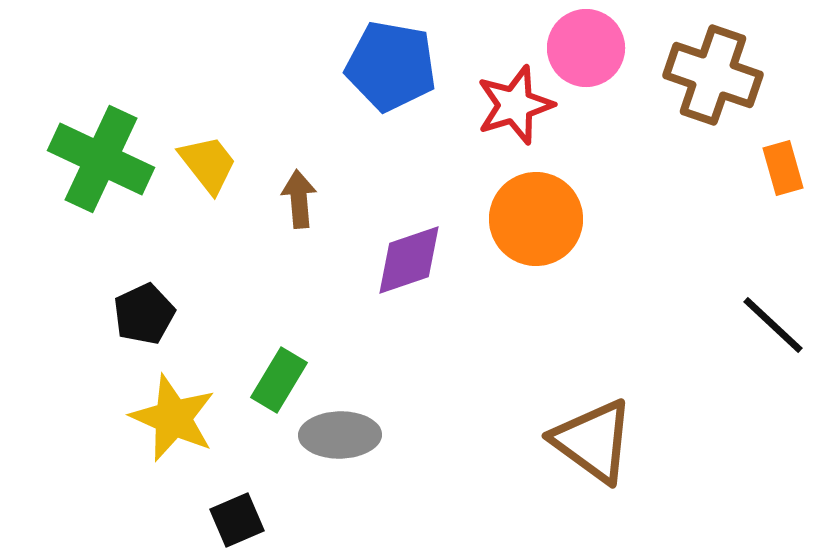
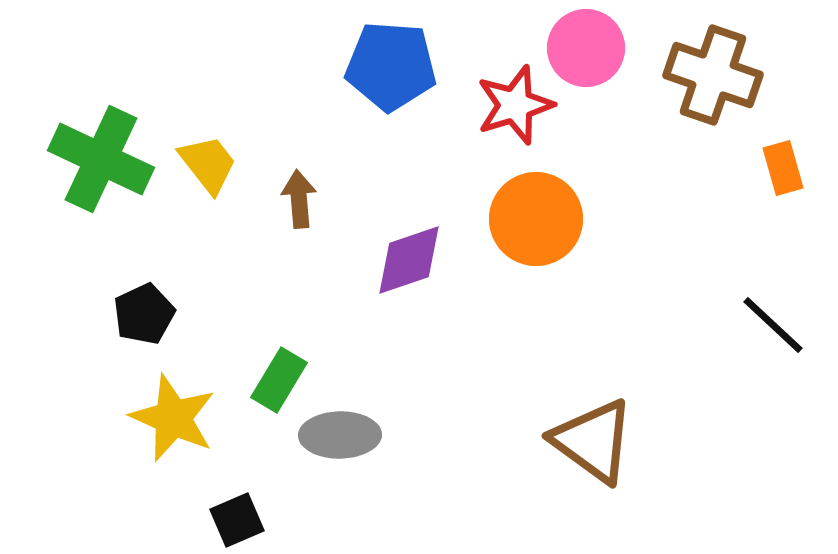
blue pentagon: rotated 6 degrees counterclockwise
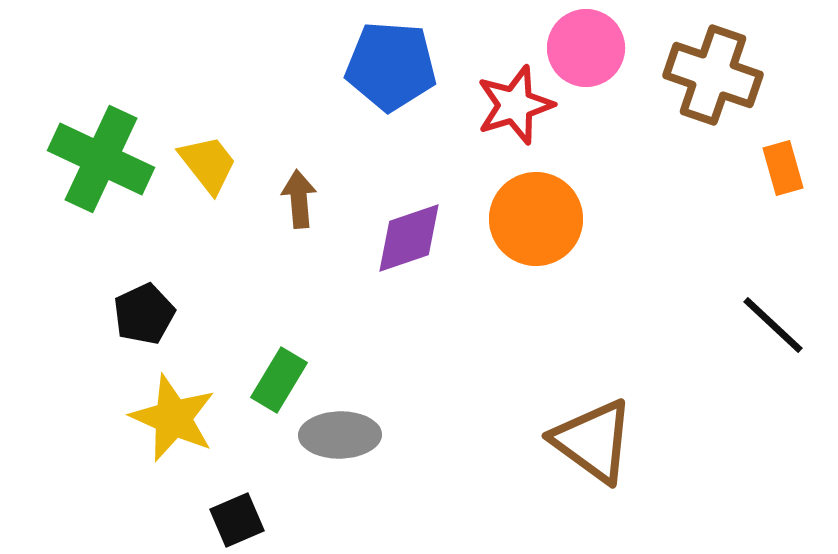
purple diamond: moved 22 px up
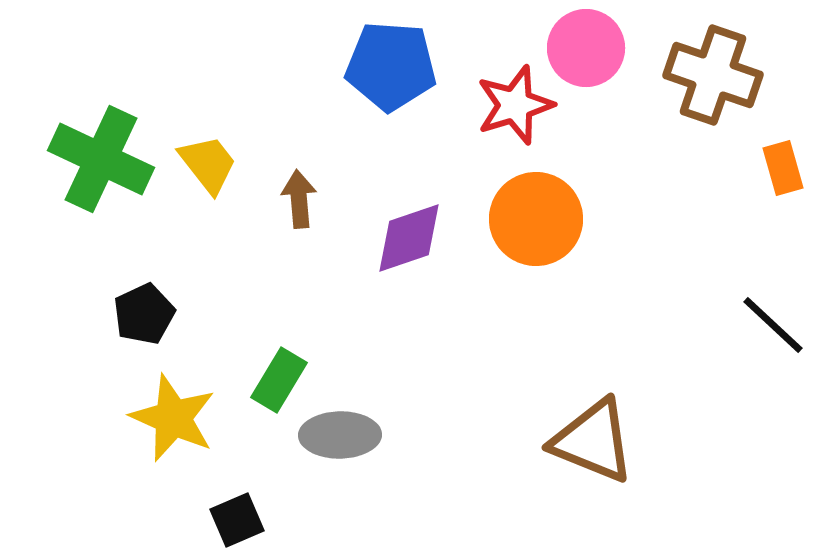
brown triangle: rotated 14 degrees counterclockwise
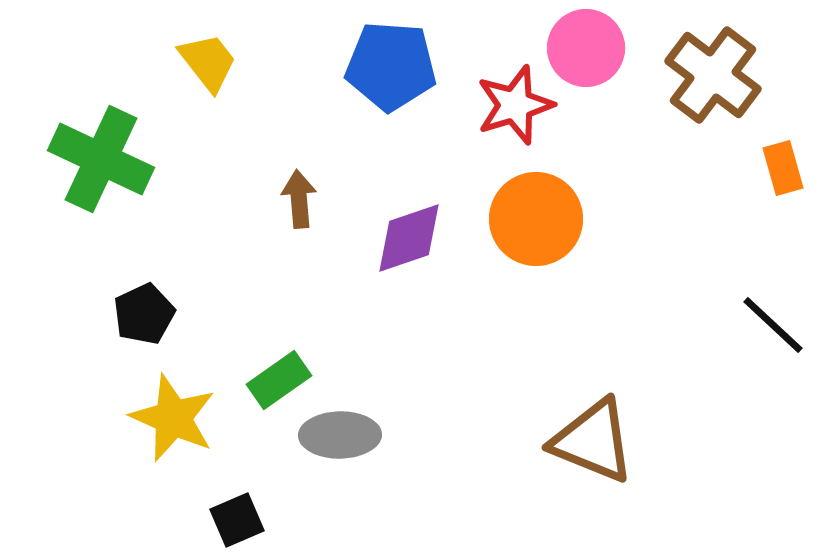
brown cross: rotated 18 degrees clockwise
yellow trapezoid: moved 102 px up
green rectangle: rotated 24 degrees clockwise
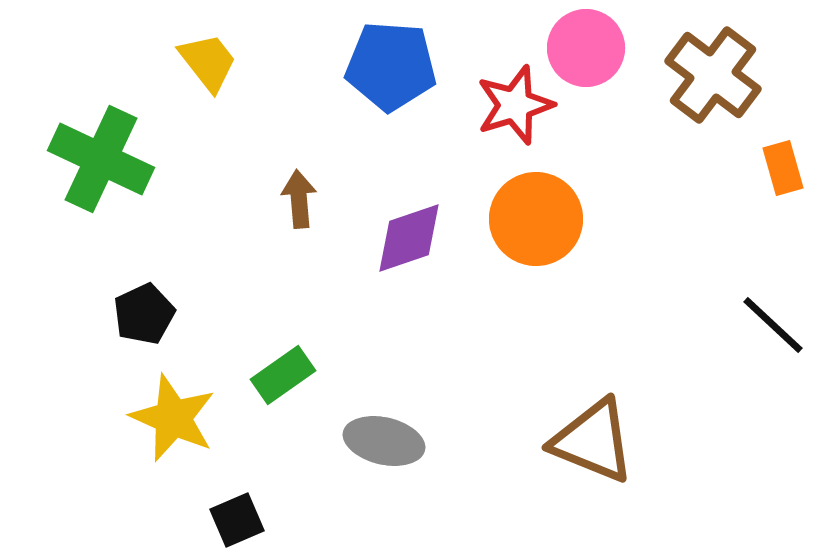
green rectangle: moved 4 px right, 5 px up
gray ellipse: moved 44 px right, 6 px down; rotated 14 degrees clockwise
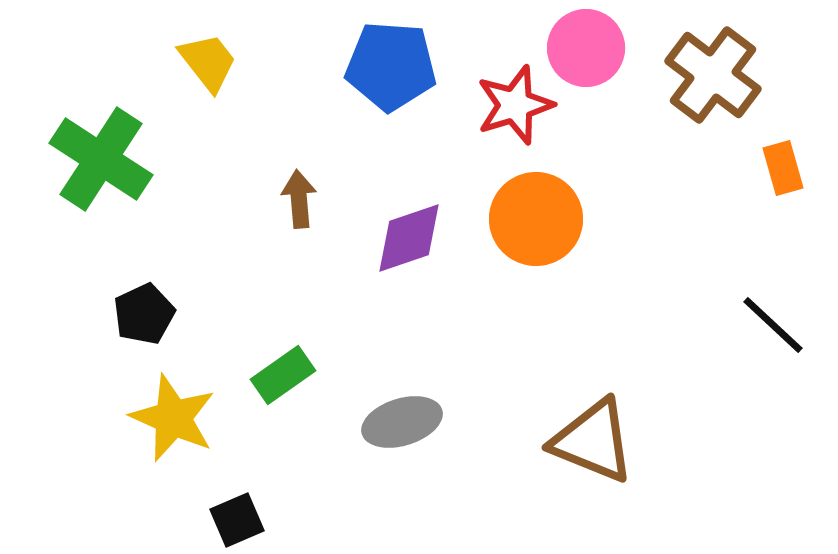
green cross: rotated 8 degrees clockwise
gray ellipse: moved 18 px right, 19 px up; rotated 30 degrees counterclockwise
